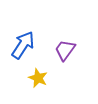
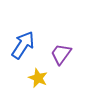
purple trapezoid: moved 4 px left, 4 px down
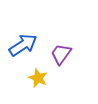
blue arrow: rotated 24 degrees clockwise
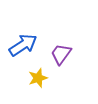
yellow star: rotated 30 degrees clockwise
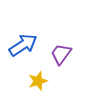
yellow star: moved 3 px down
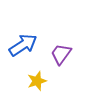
yellow star: moved 1 px left
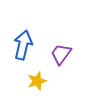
blue arrow: rotated 44 degrees counterclockwise
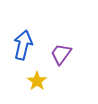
yellow star: rotated 18 degrees counterclockwise
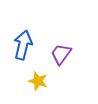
yellow star: moved 1 px right; rotated 18 degrees counterclockwise
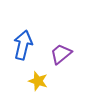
purple trapezoid: rotated 15 degrees clockwise
